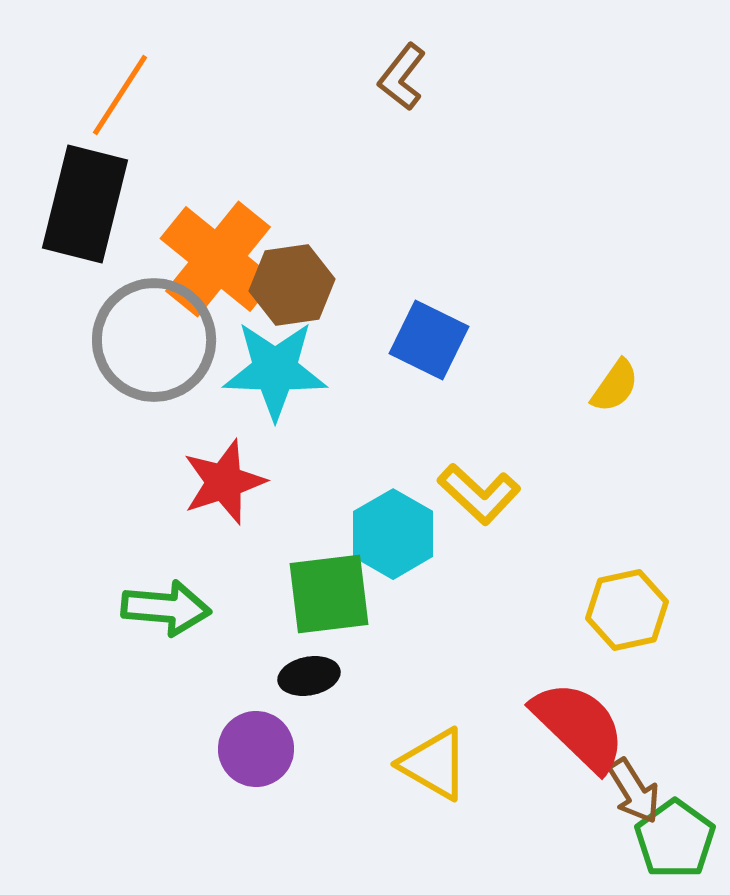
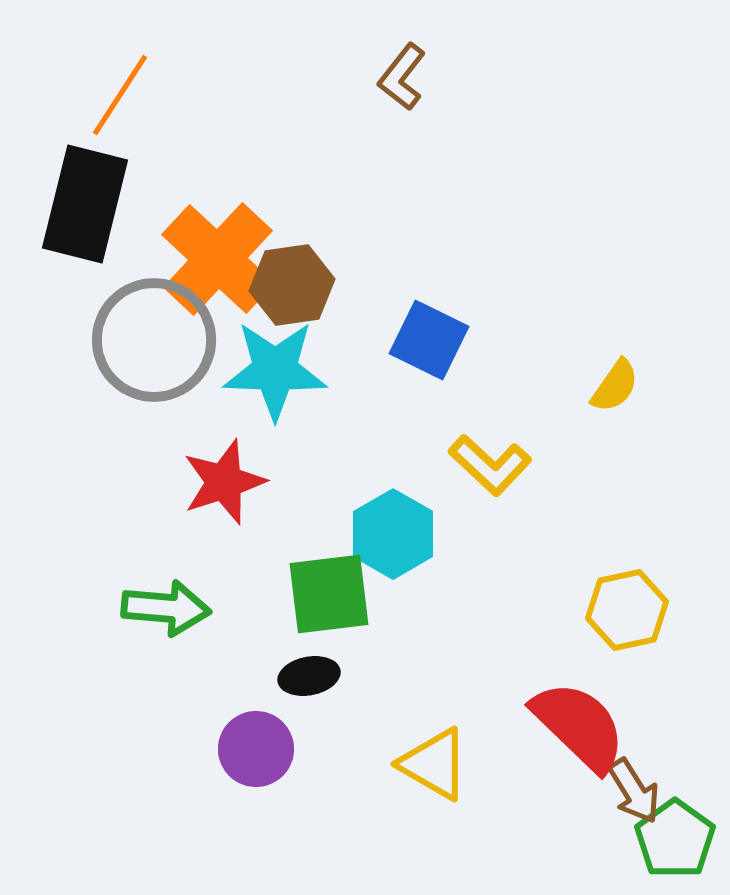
orange cross: rotated 4 degrees clockwise
yellow L-shape: moved 11 px right, 29 px up
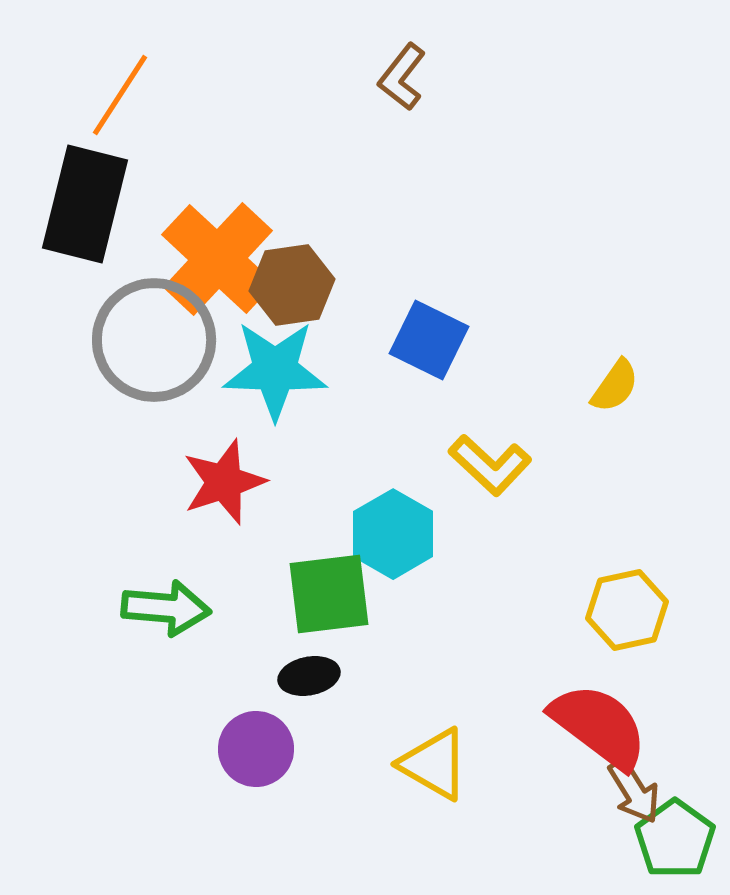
red semicircle: moved 20 px right; rotated 7 degrees counterclockwise
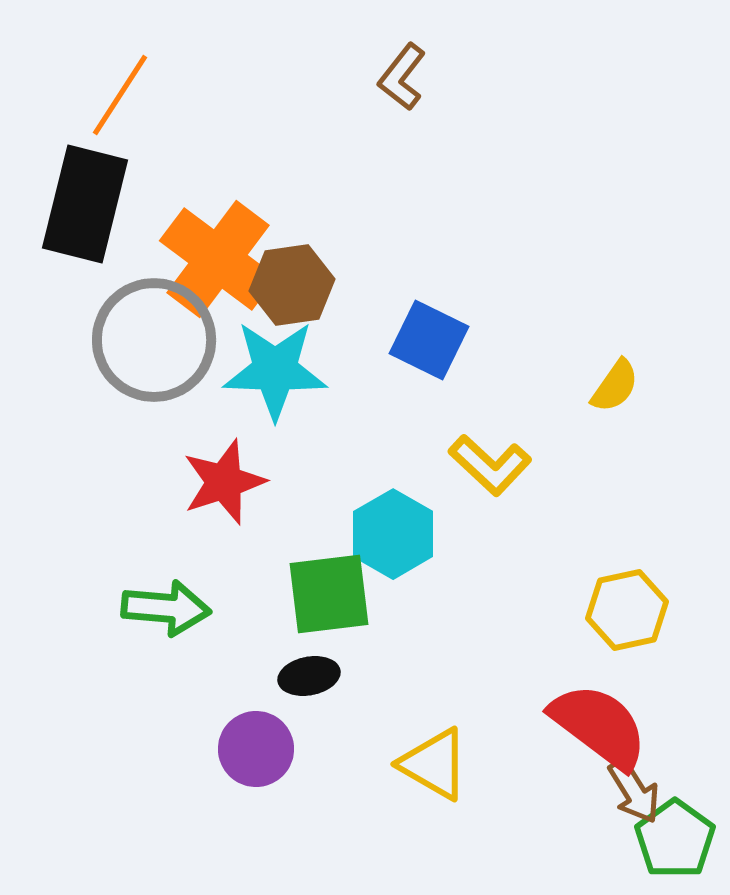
orange cross: rotated 6 degrees counterclockwise
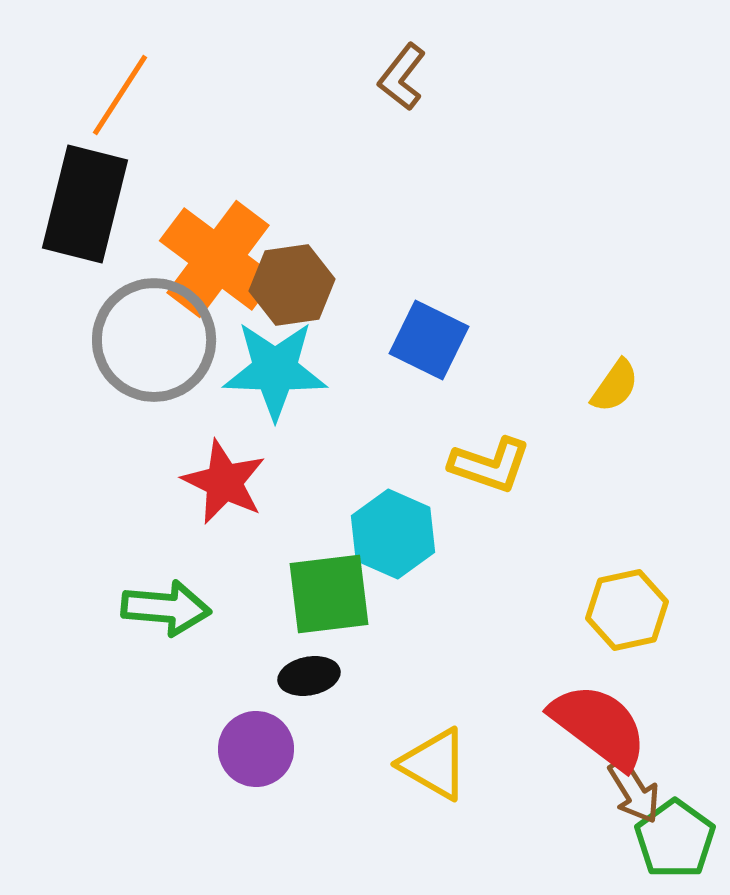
yellow L-shape: rotated 24 degrees counterclockwise
red star: rotated 28 degrees counterclockwise
cyan hexagon: rotated 6 degrees counterclockwise
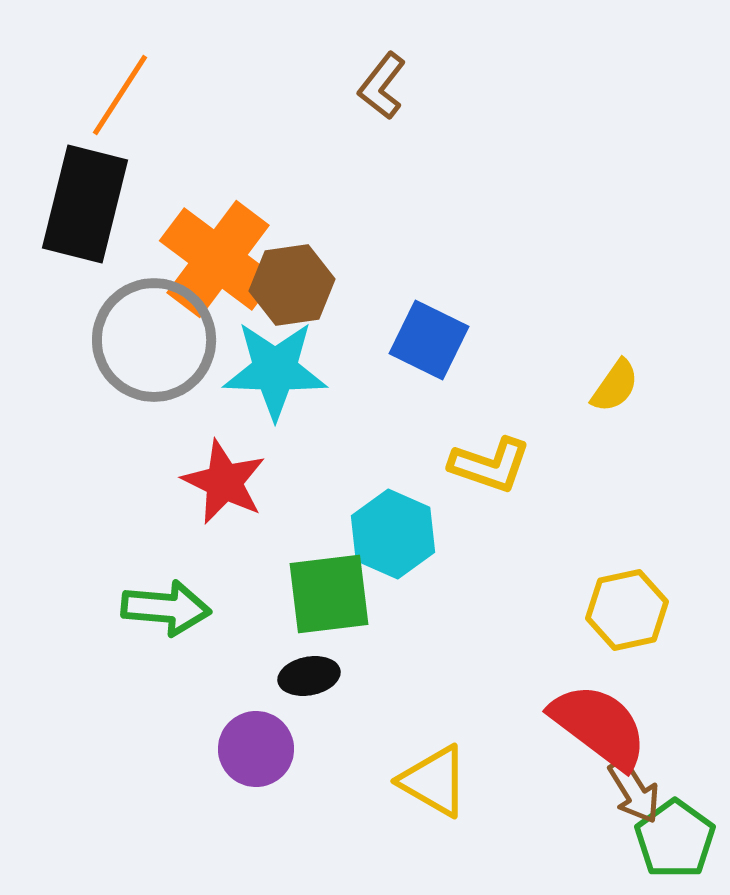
brown L-shape: moved 20 px left, 9 px down
yellow triangle: moved 17 px down
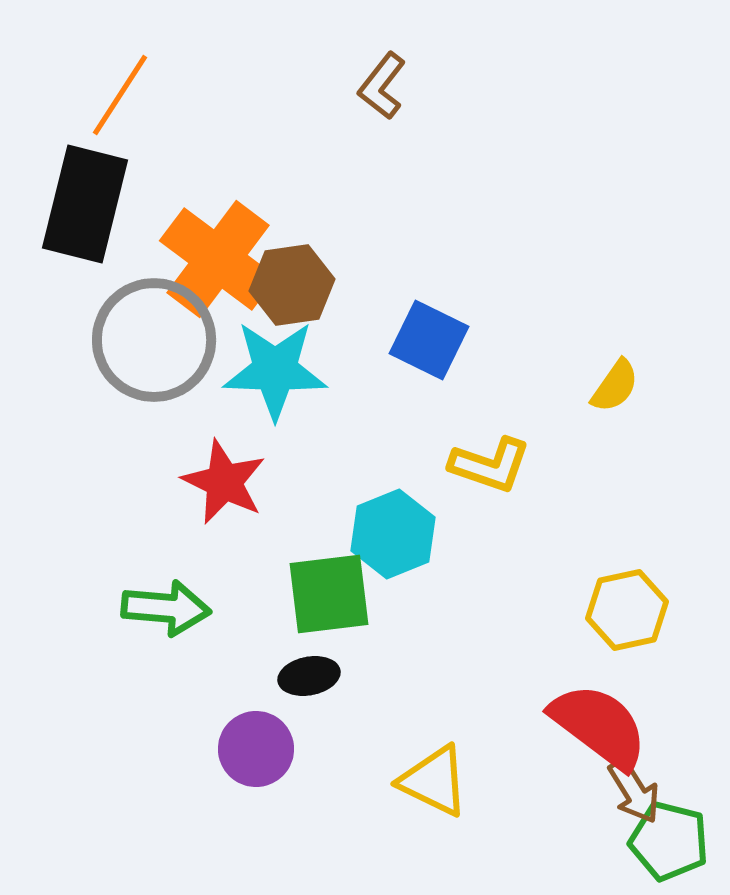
cyan hexagon: rotated 14 degrees clockwise
yellow triangle: rotated 4 degrees counterclockwise
green pentagon: moved 6 px left, 2 px down; rotated 22 degrees counterclockwise
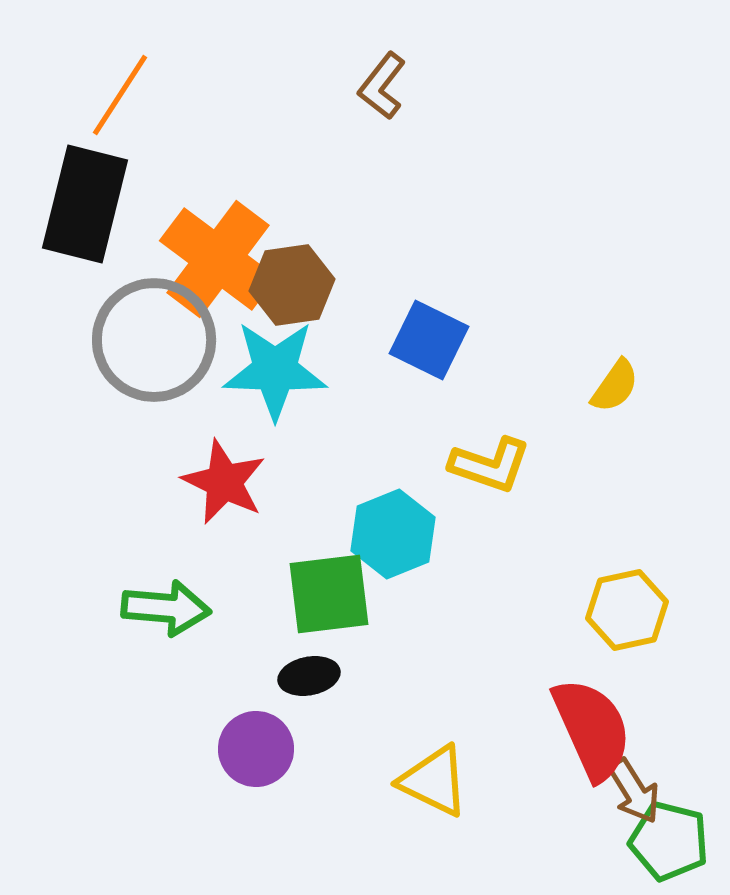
red semicircle: moved 7 px left, 3 px down; rotated 29 degrees clockwise
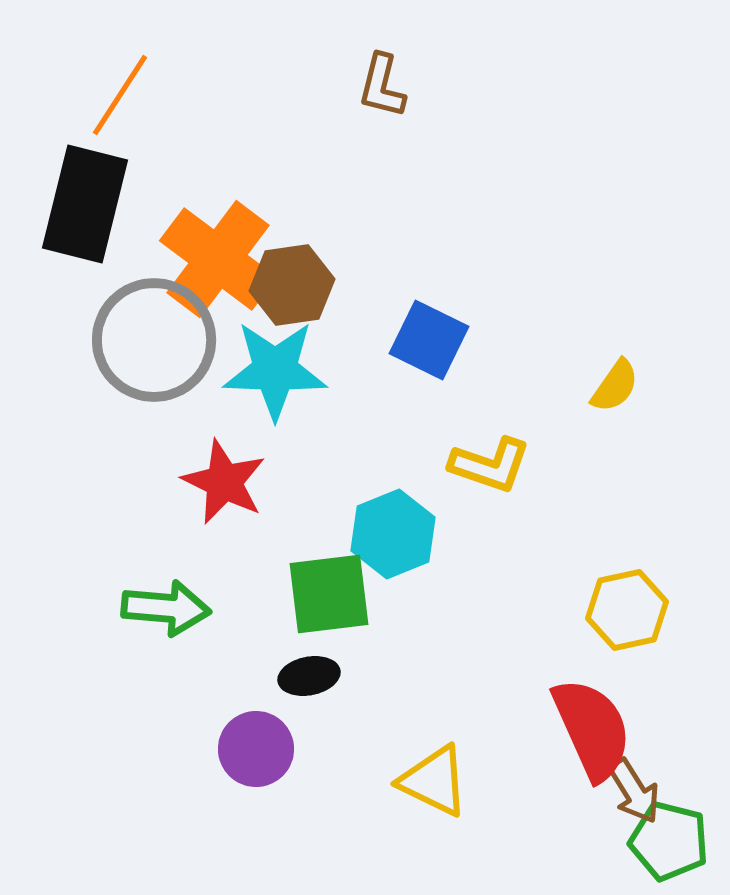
brown L-shape: rotated 24 degrees counterclockwise
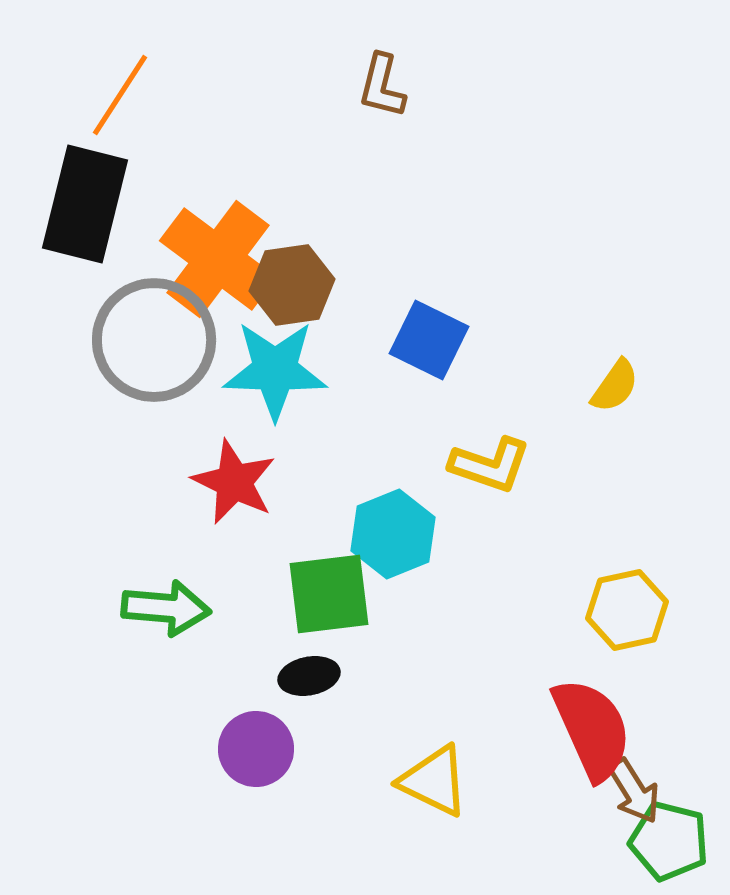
red star: moved 10 px right
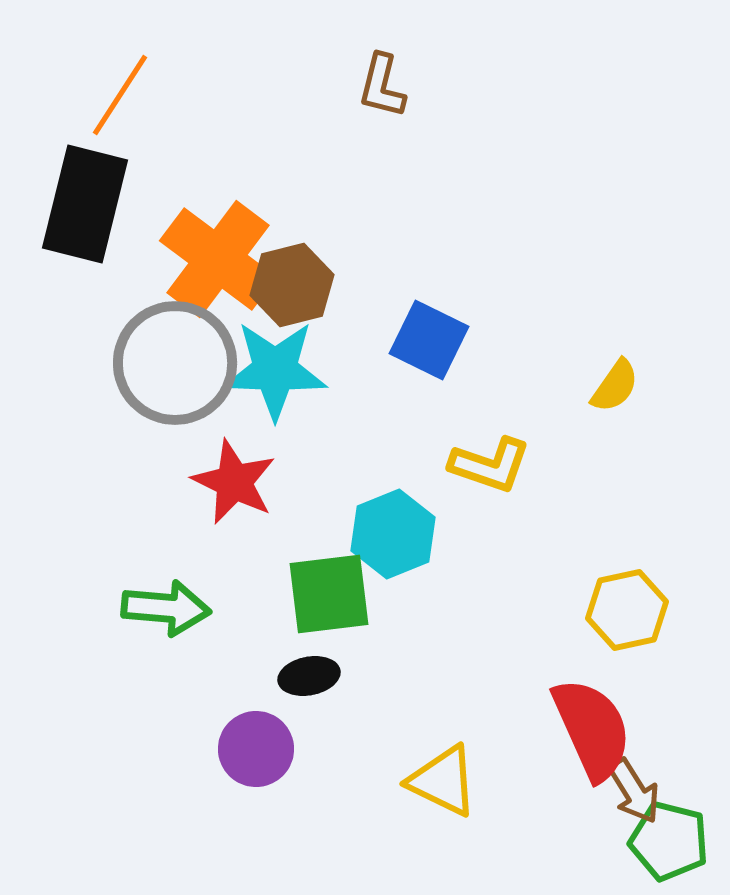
brown hexagon: rotated 6 degrees counterclockwise
gray circle: moved 21 px right, 23 px down
yellow triangle: moved 9 px right
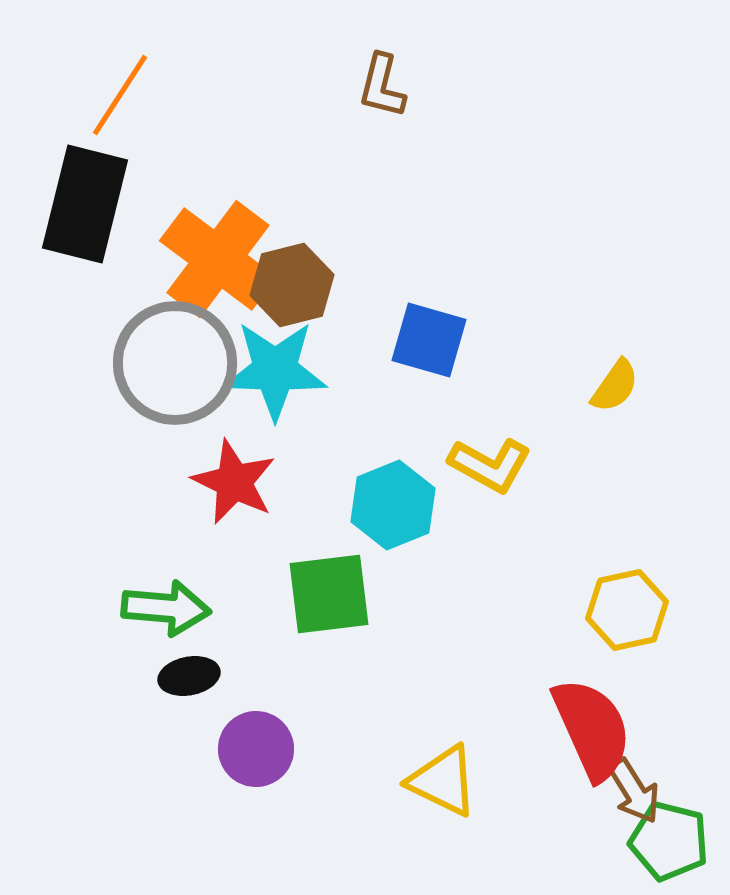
blue square: rotated 10 degrees counterclockwise
yellow L-shape: rotated 10 degrees clockwise
cyan hexagon: moved 29 px up
black ellipse: moved 120 px left
